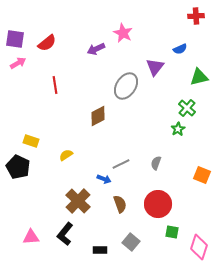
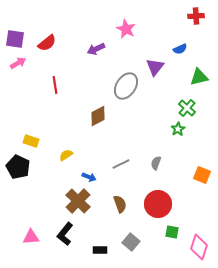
pink star: moved 3 px right, 4 px up
blue arrow: moved 15 px left, 2 px up
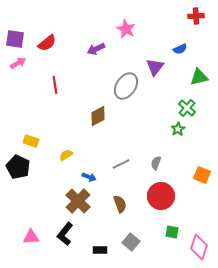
red circle: moved 3 px right, 8 px up
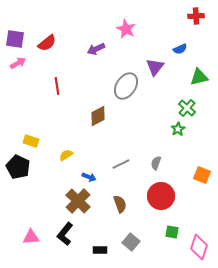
red line: moved 2 px right, 1 px down
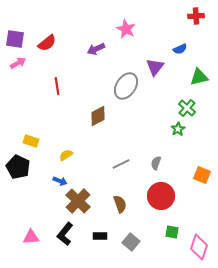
blue arrow: moved 29 px left, 4 px down
black rectangle: moved 14 px up
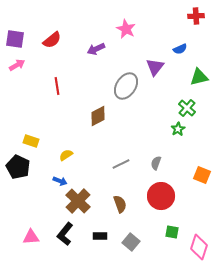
red semicircle: moved 5 px right, 3 px up
pink arrow: moved 1 px left, 2 px down
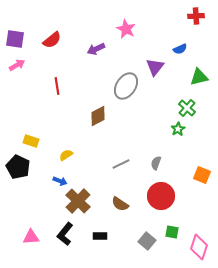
brown semicircle: rotated 144 degrees clockwise
gray square: moved 16 px right, 1 px up
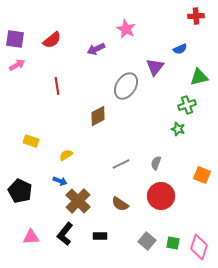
green cross: moved 3 px up; rotated 30 degrees clockwise
green star: rotated 24 degrees counterclockwise
black pentagon: moved 2 px right, 24 px down
green square: moved 1 px right, 11 px down
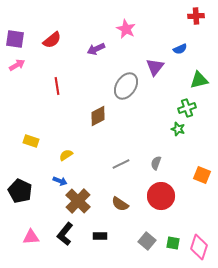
green triangle: moved 3 px down
green cross: moved 3 px down
